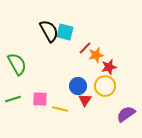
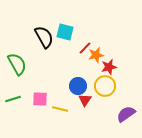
black semicircle: moved 5 px left, 6 px down
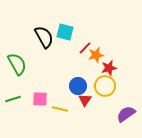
red star: moved 1 px down
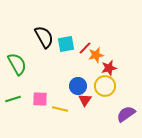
cyan square: moved 1 px right, 12 px down; rotated 24 degrees counterclockwise
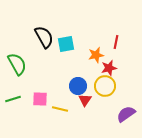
red line: moved 31 px right, 6 px up; rotated 32 degrees counterclockwise
